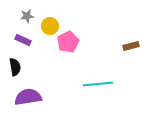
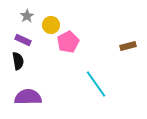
gray star: rotated 24 degrees counterclockwise
yellow circle: moved 1 px right, 1 px up
brown rectangle: moved 3 px left
black semicircle: moved 3 px right, 6 px up
cyan line: moved 2 px left; rotated 60 degrees clockwise
purple semicircle: rotated 8 degrees clockwise
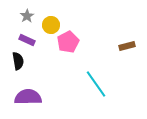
purple rectangle: moved 4 px right
brown rectangle: moved 1 px left
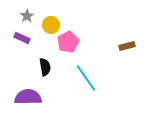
purple rectangle: moved 5 px left, 2 px up
black semicircle: moved 27 px right, 6 px down
cyan line: moved 10 px left, 6 px up
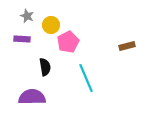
gray star: rotated 16 degrees counterclockwise
purple rectangle: moved 1 px down; rotated 21 degrees counterclockwise
cyan line: rotated 12 degrees clockwise
purple semicircle: moved 4 px right
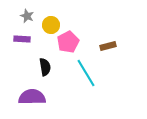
brown rectangle: moved 19 px left
cyan line: moved 5 px up; rotated 8 degrees counterclockwise
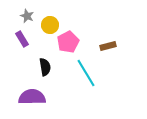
yellow circle: moved 1 px left
purple rectangle: rotated 56 degrees clockwise
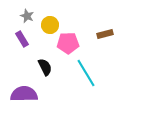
pink pentagon: moved 1 px down; rotated 25 degrees clockwise
brown rectangle: moved 3 px left, 12 px up
black semicircle: rotated 18 degrees counterclockwise
purple semicircle: moved 8 px left, 3 px up
